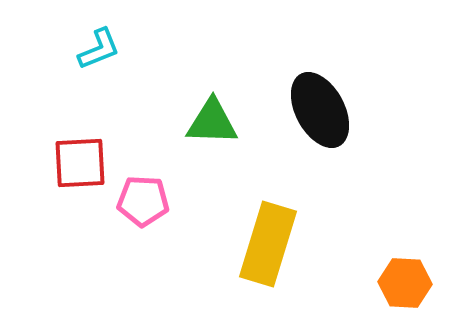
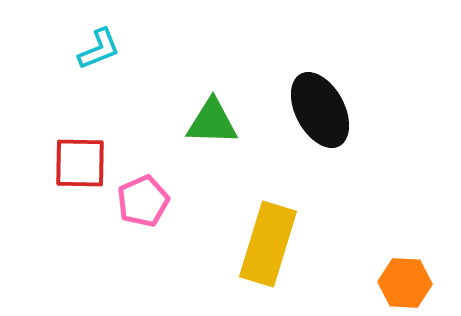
red square: rotated 4 degrees clockwise
pink pentagon: rotated 27 degrees counterclockwise
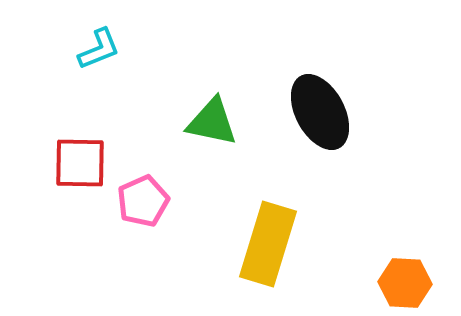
black ellipse: moved 2 px down
green triangle: rotated 10 degrees clockwise
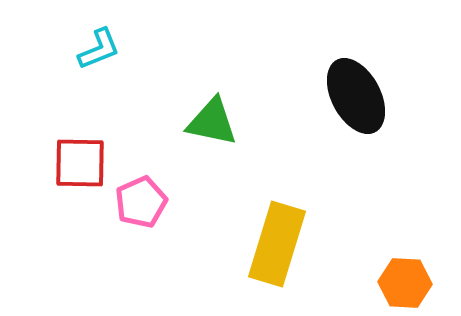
black ellipse: moved 36 px right, 16 px up
pink pentagon: moved 2 px left, 1 px down
yellow rectangle: moved 9 px right
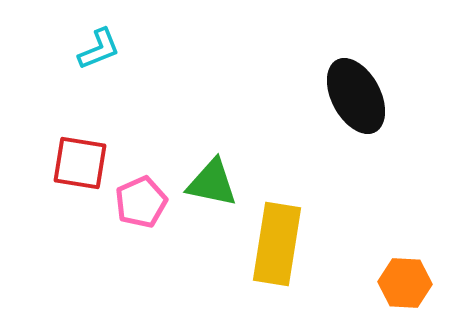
green triangle: moved 61 px down
red square: rotated 8 degrees clockwise
yellow rectangle: rotated 8 degrees counterclockwise
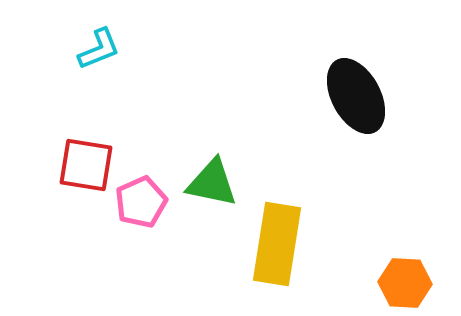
red square: moved 6 px right, 2 px down
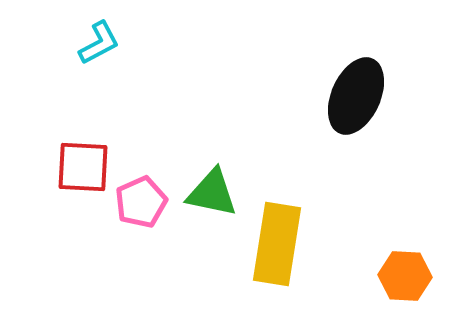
cyan L-shape: moved 6 px up; rotated 6 degrees counterclockwise
black ellipse: rotated 52 degrees clockwise
red square: moved 3 px left, 2 px down; rotated 6 degrees counterclockwise
green triangle: moved 10 px down
orange hexagon: moved 7 px up
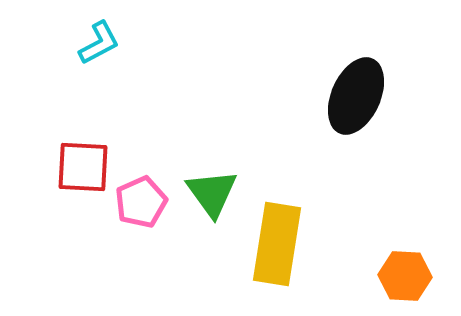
green triangle: rotated 42 degrees clockwise
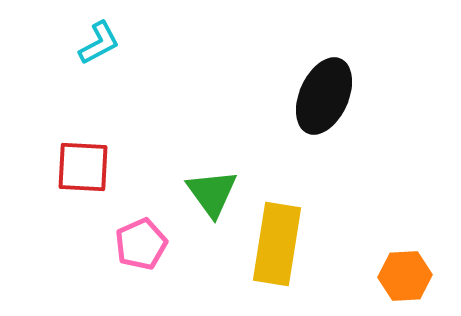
black ellipse: moved 32 px left
pink pentagon: moved 42 px down
orange hexagon: rotated 6 degrees counterclockwise
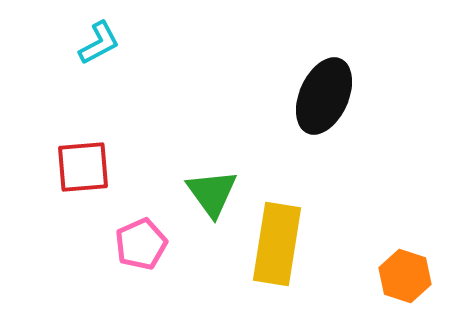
red square: rotated 8 degrees counterclockwise
orange hexagon: rotated 21 degrees clockwise
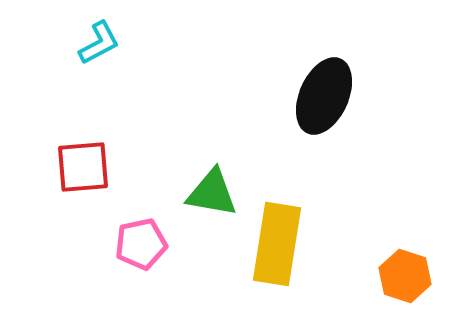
green triangle: rotated 44 degrees counterclockwise
pink pentagon: rotated 12 degrees clockwise
